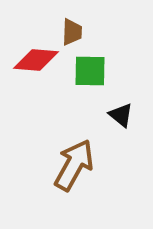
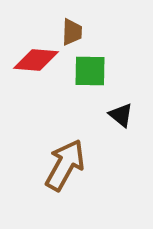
brown arrow: moved 9 px left
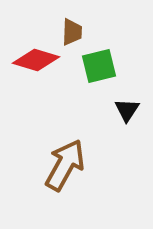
red diamond: rotated 12 degrees clockwise
green square: moved 9 px right, 5 px up; rotated 15 degrees counterclockwise
black triangle: moved 6 px right, 5 px up; rotated 24 degrees clockwise
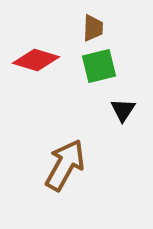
brown trapezoid: moved 21 px right, 4 px up
black triangle: moved 4 px left
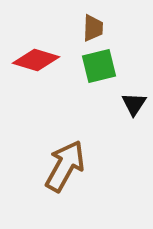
black triangle: moved 11 px right, 6 px up
brown arrow: moved 1 px down
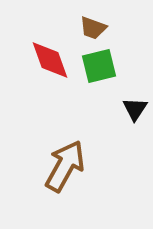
brown trapezoid: rotated 108 degrees clockwise
red diamond: moved 14 px right; rotated 54 degrees clockwise
black triangle: moved 1 px right, 5 px down
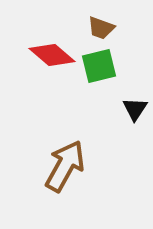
brown trapezoid: moved 8 px right
red diamond: moved 2 px right, 5 px up; rotated 30 degrees counterclockwise
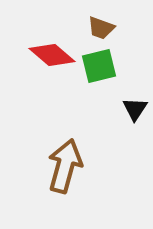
brown arrow: rotated 14 degrees counterclockwise
